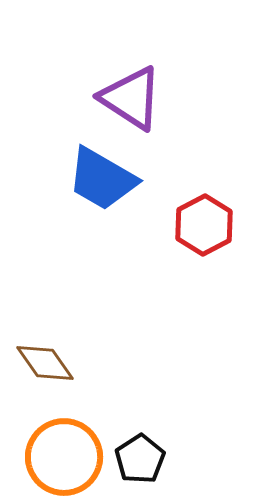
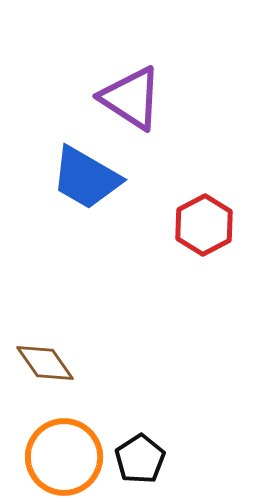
blue trapezoid: moved 16 px left, 1 px up
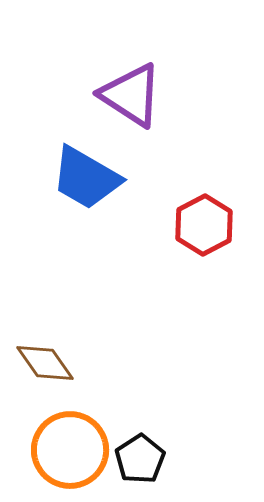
purple triangle: moved 3 px up
orange circle: moved 6 px right, 7 px up
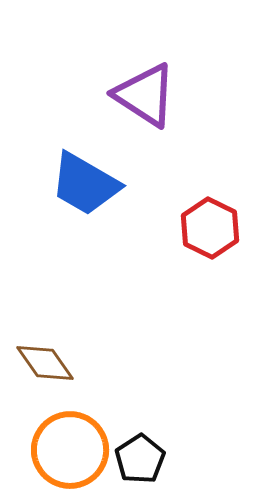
purple triangle: moved 14 px right
blue trapezoid: moved 1 px left, 6 px down
red hexagon: moved 6 px right, 3 px down; rotated 6 degrees counterclockwise
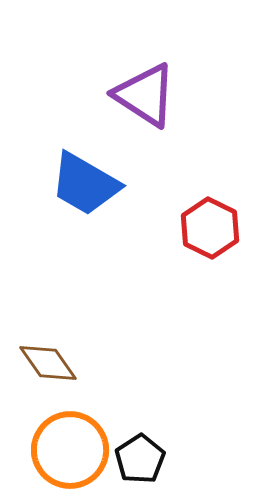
brown diamond: moved 3 px right
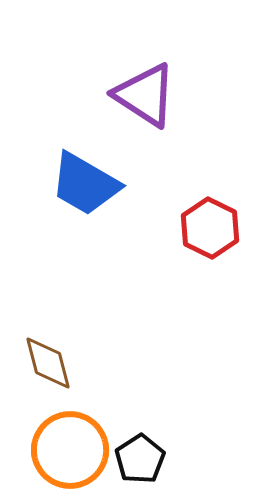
brown diamond: rotated 20 degrees clockwise
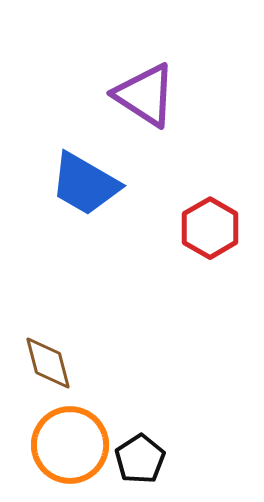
red hexagon: rotated 4 degrees clockwise
orange circle: moved 5 px up
